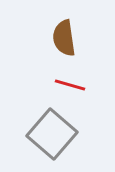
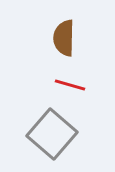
brown semicircle: rotated 9 degrees clockwise
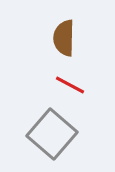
red line: rotated 12 degrees clockwise
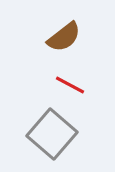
brown semicircle: moved 1 px up; rotated 129 degrees counterclockwise
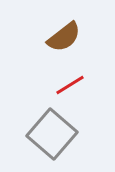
red line: rotated 60 degrees counterclockwise
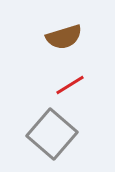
brown semicircle: rotated 21 degrees clockwise
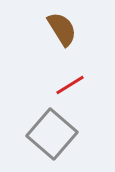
brown semicircle: moved 2 px left, 8 px up; rotated 105 degrees counterclockwise
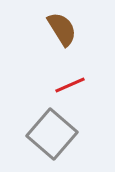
red line: rotated 8 degrees clockwise
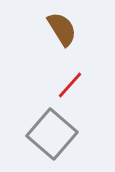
red line: rotated 24 degrees counterclockwise
